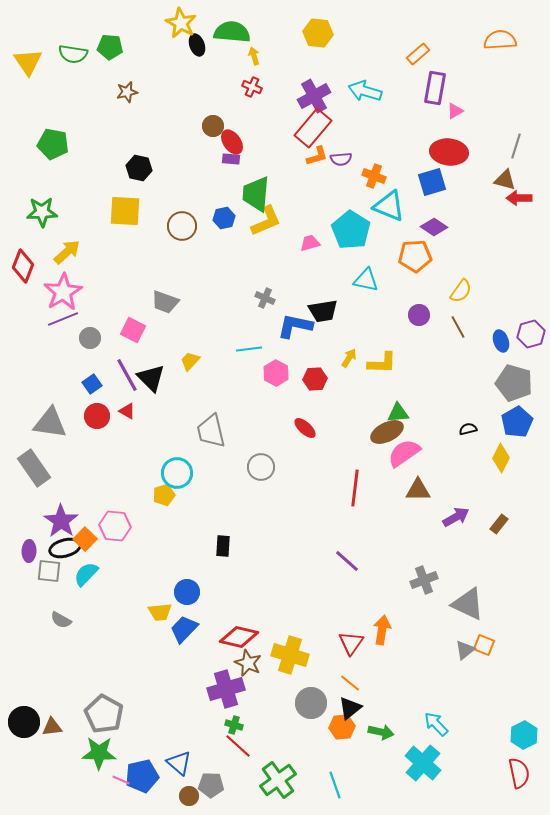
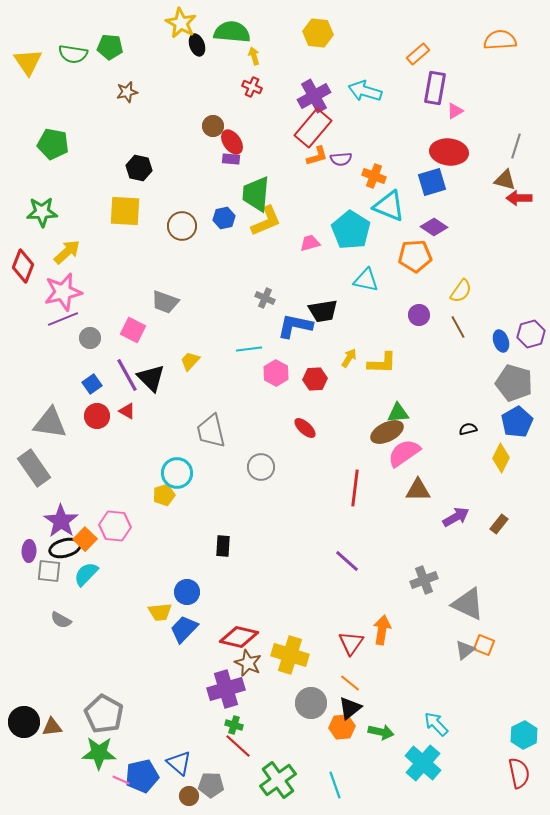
pink star at (63, 292): rotated 18 degrees clockwise
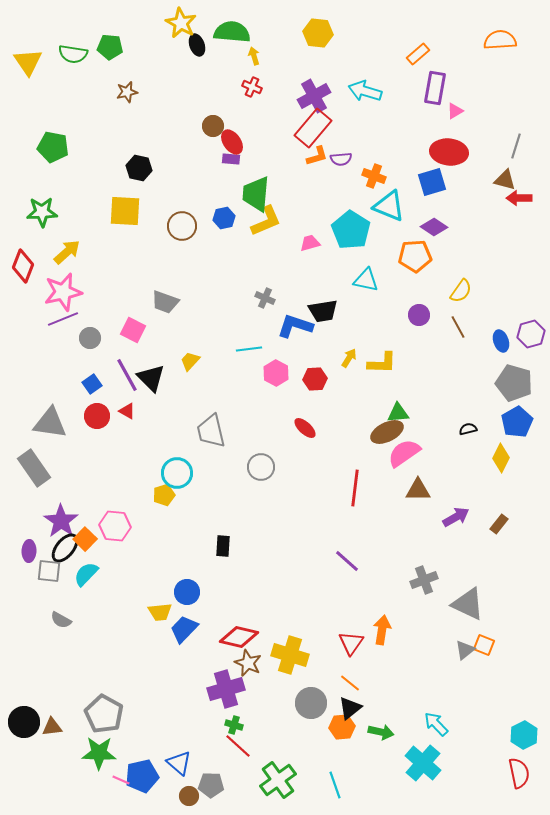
green pentagon at (53, 144): moved 3 px down
blue L-shape at (295, 326): rotated 6 degrees clockwise
black ellipse at (65, 548): rotated 36 degrees counterclockwise
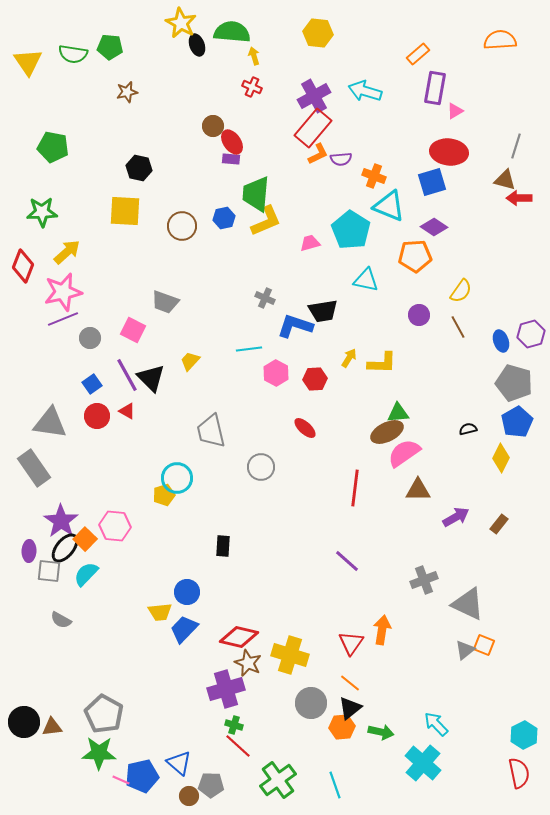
orange L-shape at (317, 156): moved 1 px right, 2 px up; rotated 10 degrees counterclockwise
cyan circle at (177, 473): moved 5 px down
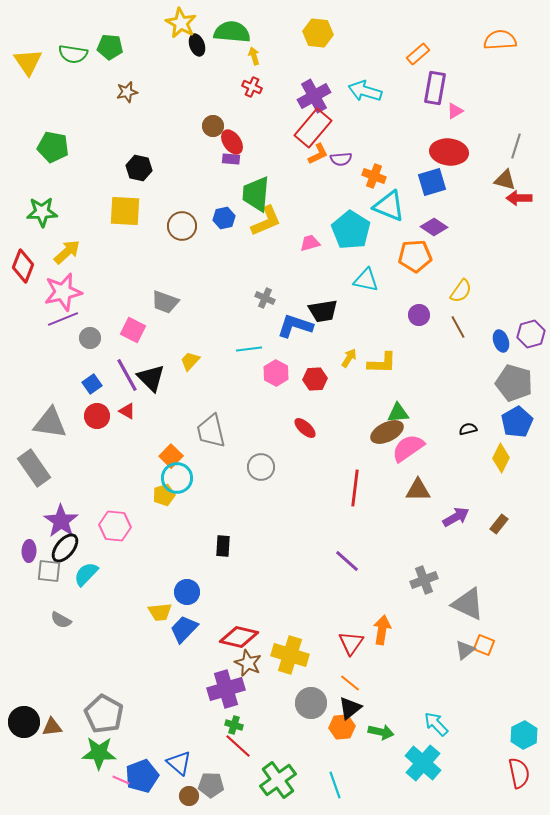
pink semicircle at (404, 453): moved 4 px right, 5 px up
orange square at (85, 539): moved 86 px right, 83 px up
blue pentagon at (142, 776): rotated 8 degrees counterclockwise
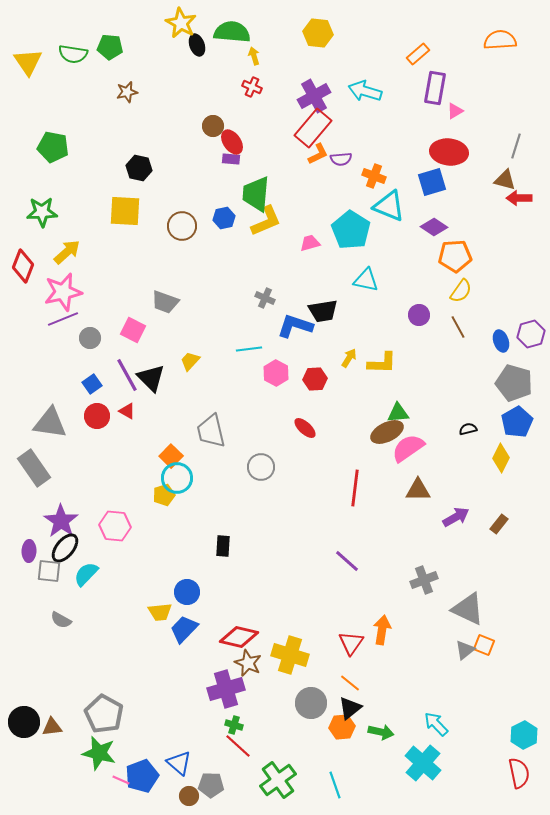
orange pentagon at (415, 256): moved 40 px right
gray triangle at (468, 604): moved 5 px down
green star at (99, 753): rotated 12 degrees clockwise
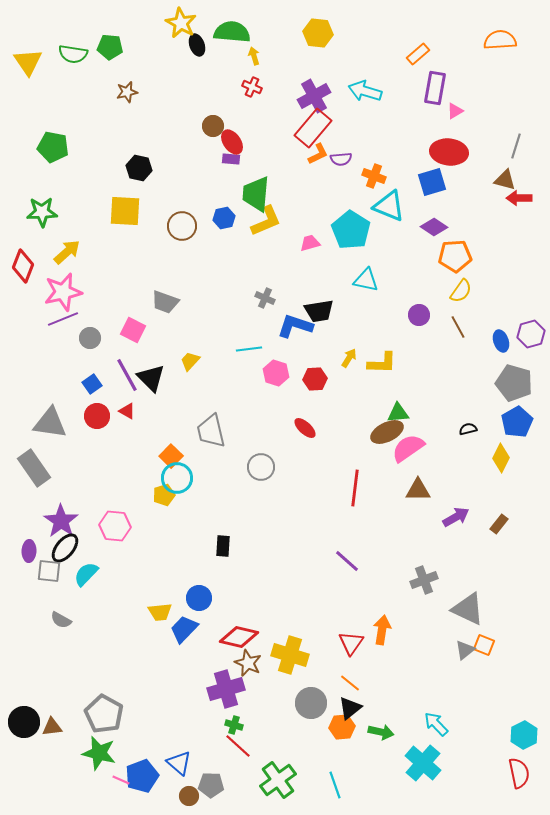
black trapezoid at (323, 311): moved 4 px left
pink hexagon at (276, 373): rotated 10 degrees counterclockwise
blue circle at (187, 592): moved 12 px right, 6 px down
